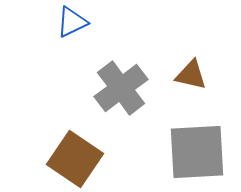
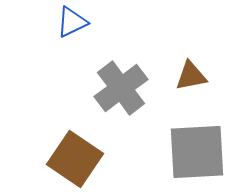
brown triangle: moved 1 px down; rotated 24 degrees counterclockwise
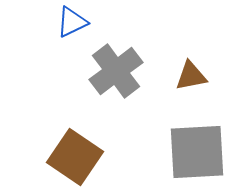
gray cross: moved 5 px left, 17 px up
brown square: moved 2 px up
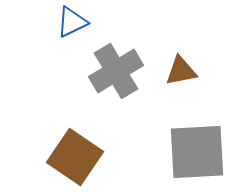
gray cross: rotated 6 degrees clockwise
brown triangle: moved 10 px left, 5 px up
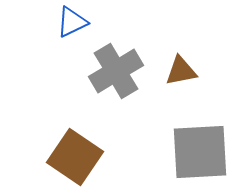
gray square: moved 3 px right
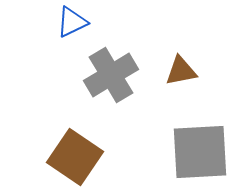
gray cross: moved 5 px left, 4 px down
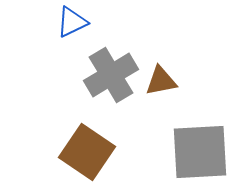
brown triangle: moved 20 px left, 10 px down
brown square: moved 12 px right, 5 px up
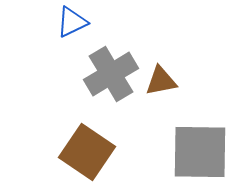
gray cross: moved 1 px up
gray square: rotated 4 degrees clockwise
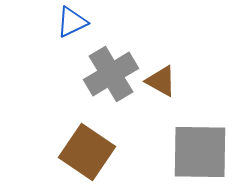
brown triangle: rotated 40 degrees clockwise
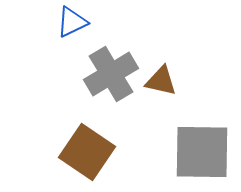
brown triangle: rotated 16 degrees counterclockwise
gray square: moved 2 px right
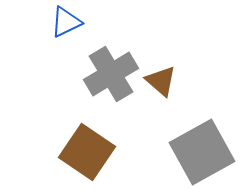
blue triangle: moved 6 px left
brown triangle: rotated 28 degrees clockwise
gray square: rotated 30 degrees counterclockwise
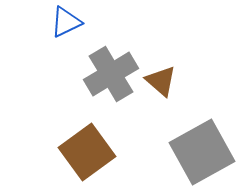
brown square: rotated 20 degrees clockwise
